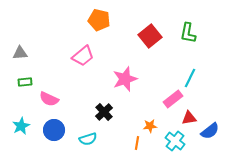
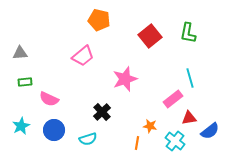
cyan line: rotated 42 degrees counterclockwise
black cross: moved 2 px left
orange star: rotated 16 degrees clockwise
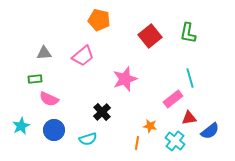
gray triangle: moved 24 px right
green rectangle: moved 10 px right, 3 px up
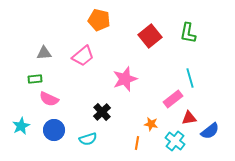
orange star: moved 1 px right, 2 px up
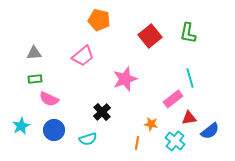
gray triangle: moved 10 px left
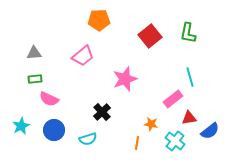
orange pentagon: rotated 15 degrees counterclockwise
cyan line: moved 1 px up
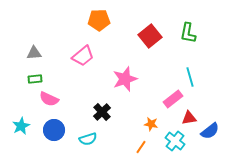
orange line: moved 4 px right, 4 px down; rotated 24 degrees clockwise
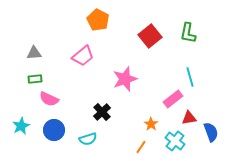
orange pentagon: moved 1 px left; rotated 30 degrees clockwise
orange star: rotated 24 degrees clockwise
blue semicircle: moved 1 px right, 1 px down; rotated 72 degrees counterclockwise
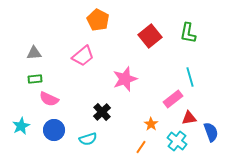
cyan cross: moved 2 px right
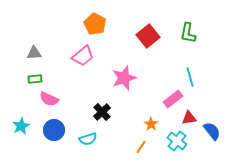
orange pentagon: moved 3 px left, 4 px down
red square: moved 2 px left
pink star: moved 1 px left, 1 px up
blue semicircle: moved 1 px right, 1 px up; rotated 18 degrees counterclockwise
